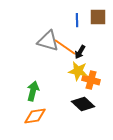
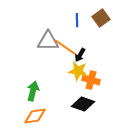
brown square: moved 3 px right, 1 px down; rotated 36 degrees counterclockwise
gray triangle: rotated 15 degrees counterclockwise
black arrow: moved 3 px down
black diamond: rotated 25 degrees counterclockwise
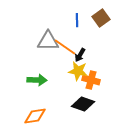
green arrow: moved 4 px right, 11 px up; rotated 78 degrees clockwise
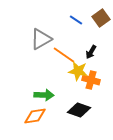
blue line: moved 1 px left; rotated 56 degrees counterclockwise
gray triangle: moved 7 px left, 2 px up; rotated 30 degrees counterclockwise
orange line: moved 1 px left, 8 px down
black arrow: moved 11 px right, 3 px up
green arrow: moved 7 px right, 15 px down
black diamond: moved 4 px left, 6 px down
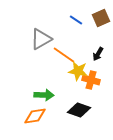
brown square: rotated 12 degrees clockwise
black arrow: moved 7 px right, 2 px down
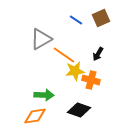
yellow star: moved 3 px left; rotated 18 degrees counterclockwise
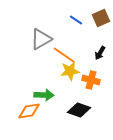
black arrow: moved 2 px right, 1 px up
yellow star: moved 5 px left
orange diamond: moved 6 px left, 5 px up
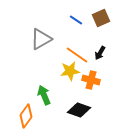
orange line: moved 13 px right
green arrow: rotated 114 degrees counterclockwise
orange diamond: moved 3 px left, 5 px down; rotated 45 degrees counterclockwise
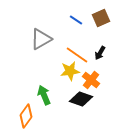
orange cross: rotated 24 degrees clockwise
black diamond: moved 2 px right, 11 px up
